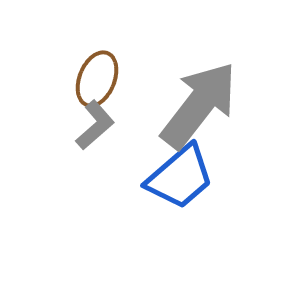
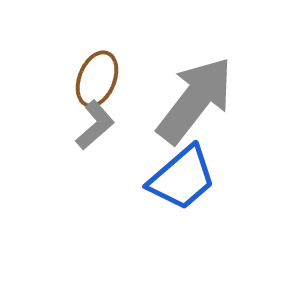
gray arrow: moved 4 px left, 5 px up
blue trapezoid: moved 2 px right, 1 px down
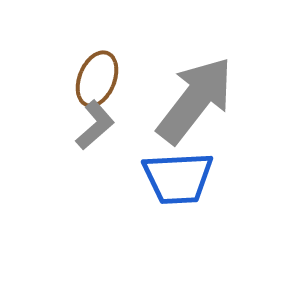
blue trapezoid: moved 4 px left; rotated 38 degrees clockwise
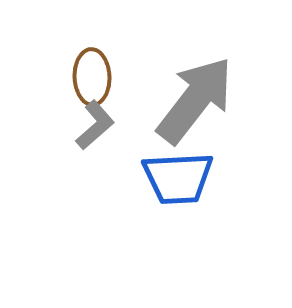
brown ellipse: moved 5 px left, 2 px up; rotated 24 degrees counterclockwise
